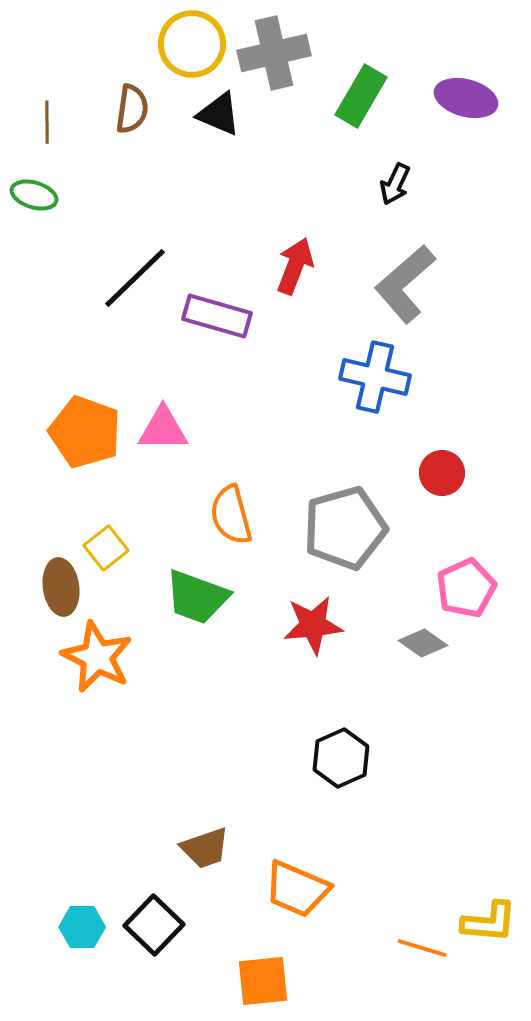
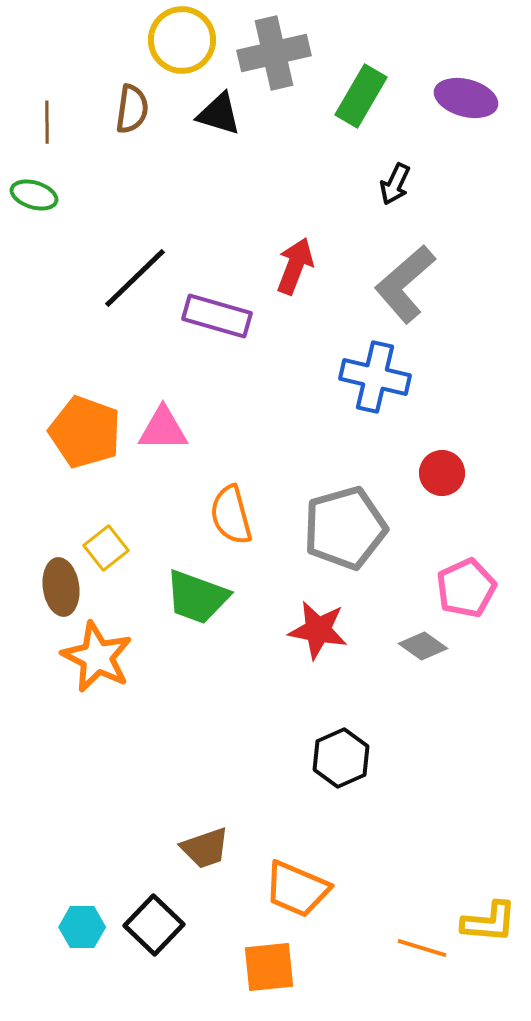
yellow circle: moved 10 px left, 4 px up
black triangle: rotated 6 degrees counterclockwise
red star: moved 5 px right, 5 px down; rotated 16 degrees clockwise
gray diamond: moved 3 px down
orange square: moved 6 px right, 14 px up
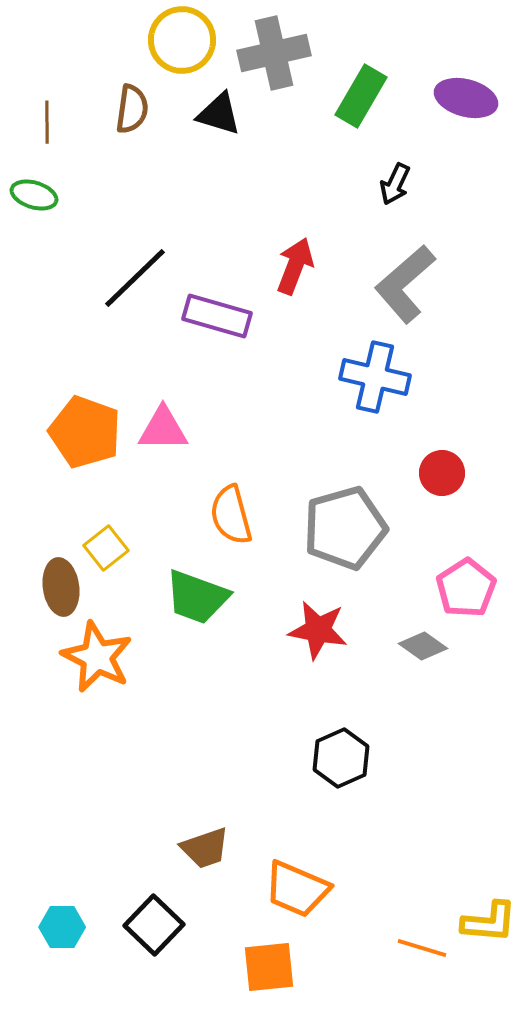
pink pentagon: rotated 8 degrees counterclockwise
cyan hexagon: moved 20 px left
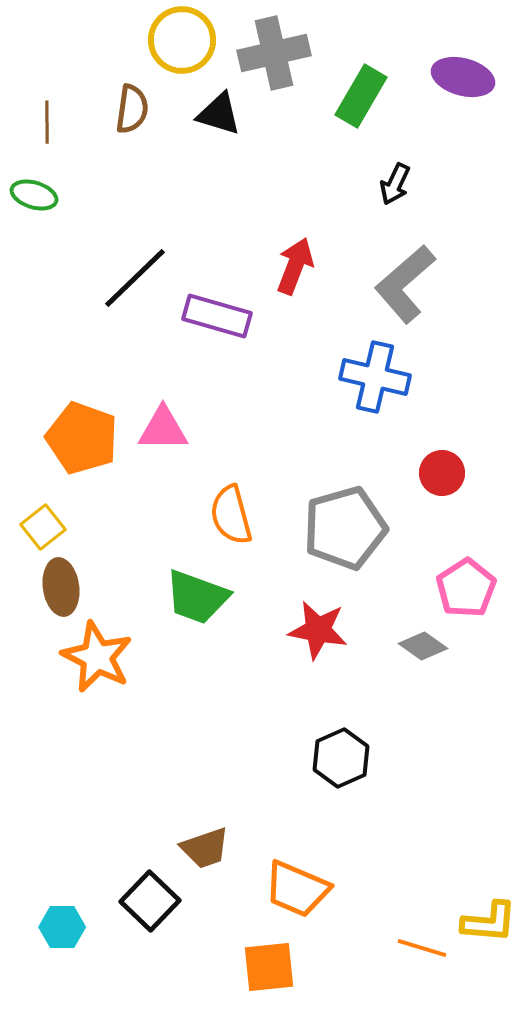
purple ellipse: moved 3 px left, 21 px up
orange pentagon: moved 3 px left, 6 px down
yellow square: moved 63 px left, 21 px up
black square: moved 4 px left, 24 px up
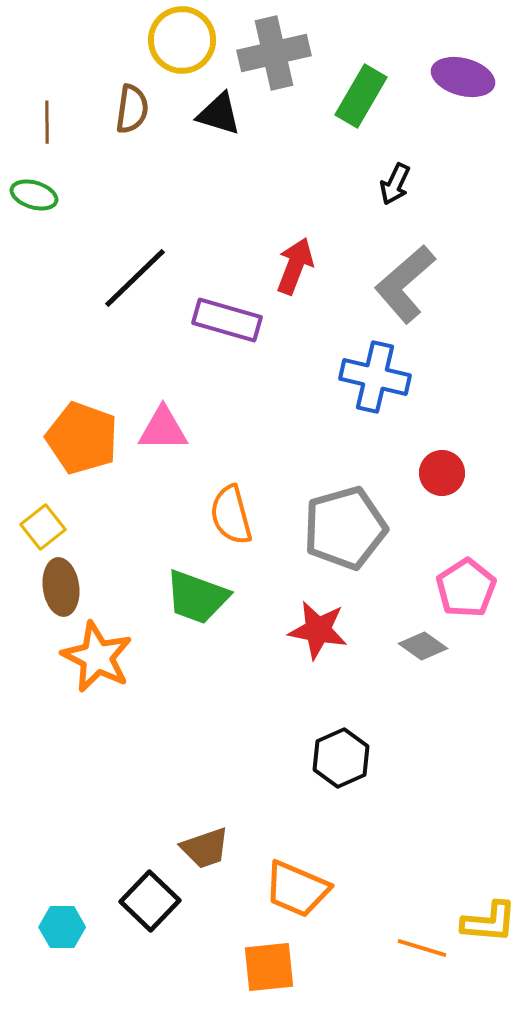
purple rectangle: moved 10 px right, 4 px down
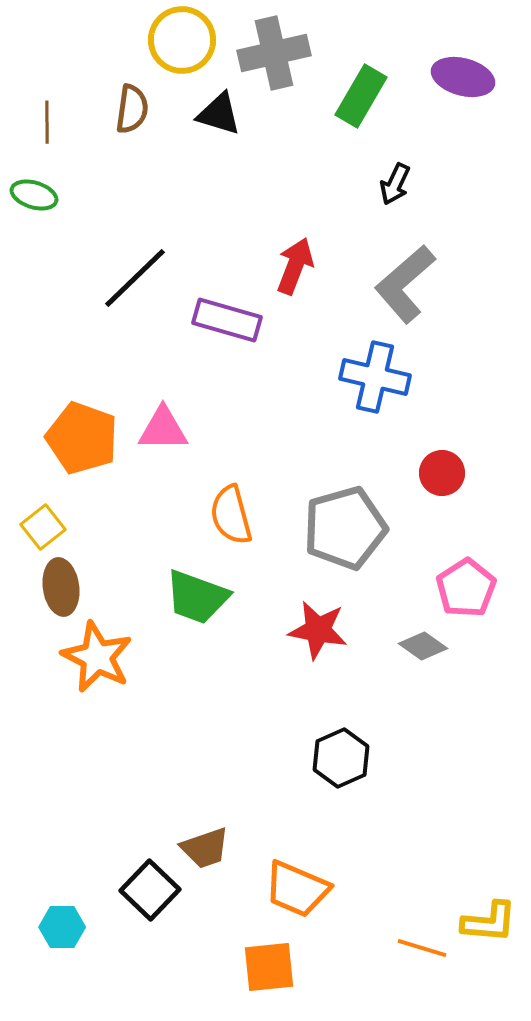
black square: moved 11 px up
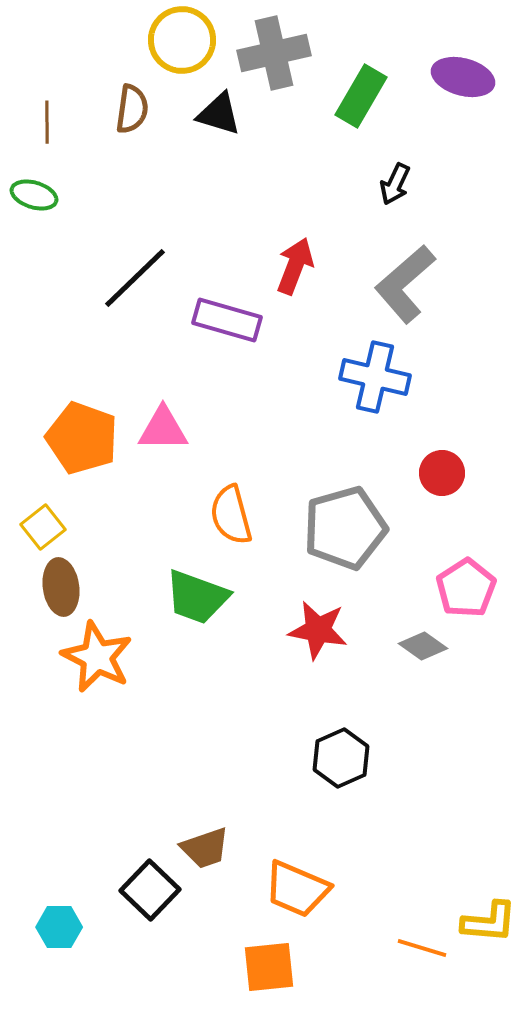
cyan hexagon: moved 3 px left
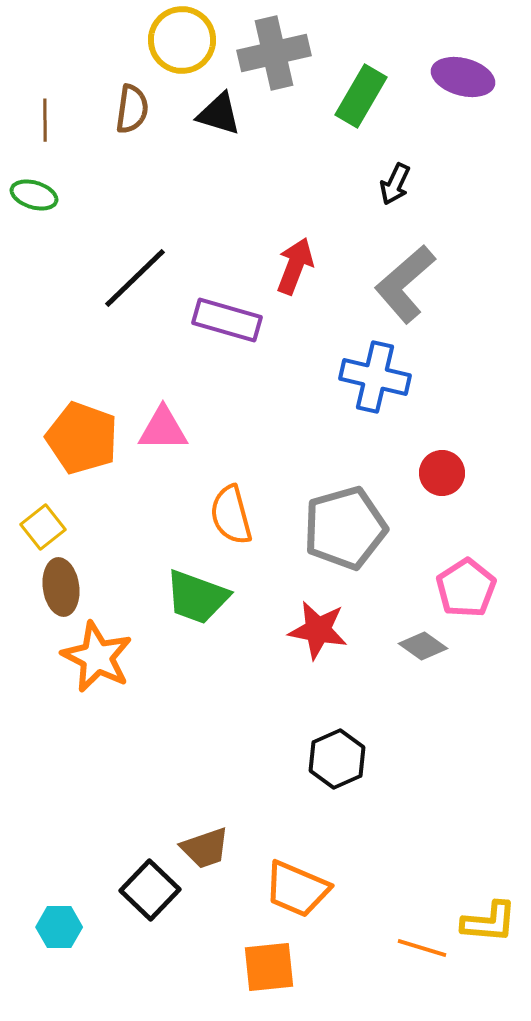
brown line: moved 2 px left, 2 px up
black hexagon: moved 4 px left, 1 px down
